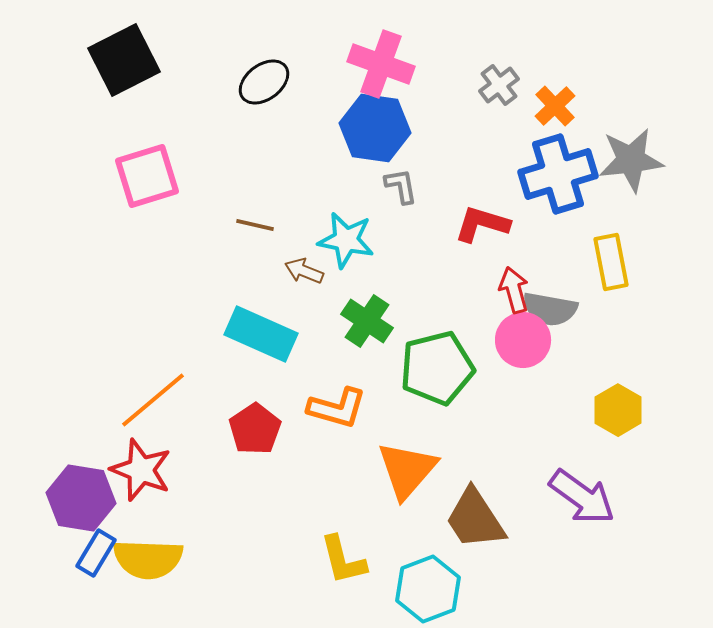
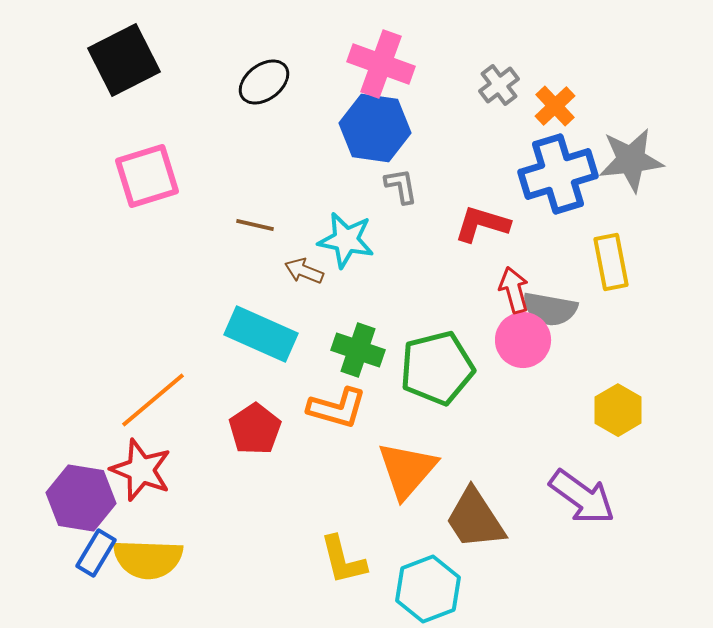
green cross: moved 9 px left, 29 px down; rotated 15 degrees counterclockwise
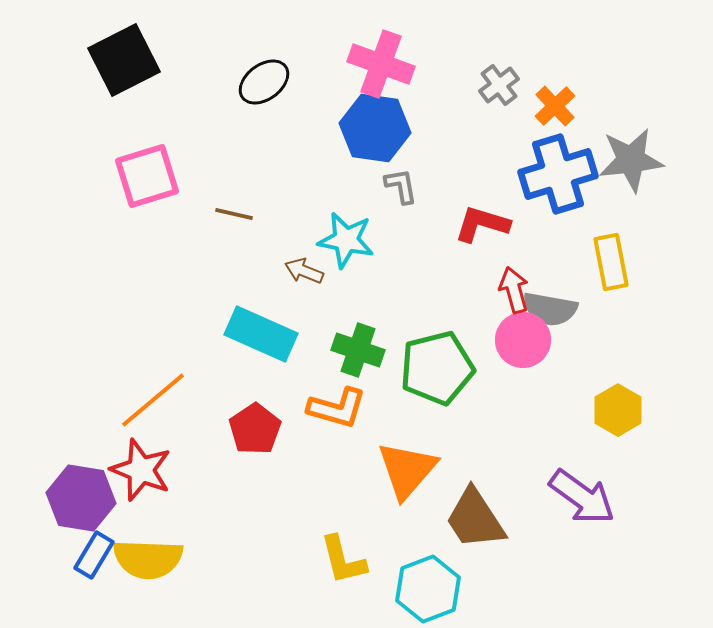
brown line: moved 21 px left, 11 px up
blue rectangle: moved 2 px left, 2 px down
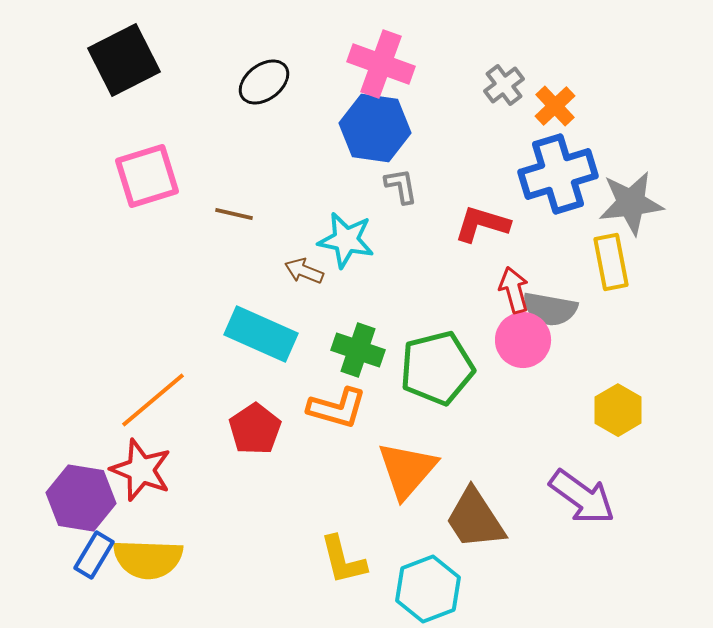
gray cross: moved 5 px right
gray star: moved 43 px down
